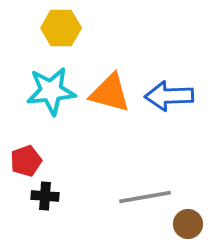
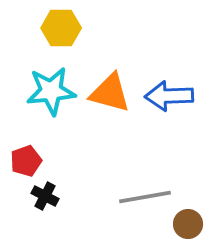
black cross: rotated 24 degrees clockwise
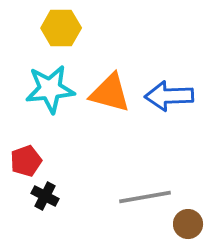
cyan star: moved 1 px left, 2 px up
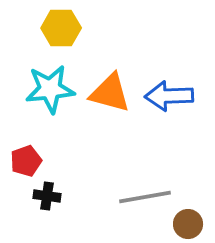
black cross: moved 2 px right; rotated 20 degrees counterclockwise
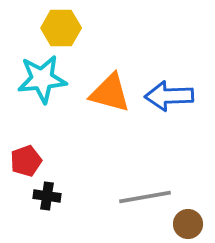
cyan star: moved 8 px left, 10 px up
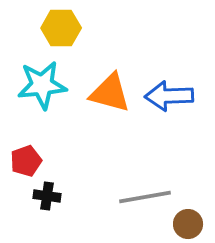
cyan star: moved 6 px down
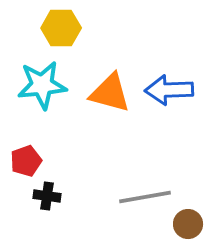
blue arrow: moved 6 px up
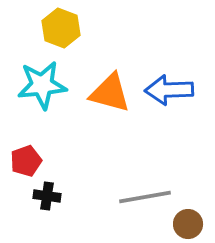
yellow hexagon: rotated 21 degrees clockwise
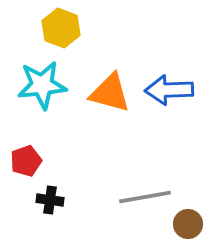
black cross: moved 3 px right, 4 px down
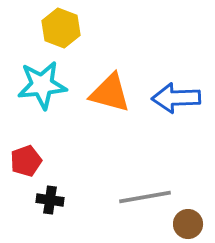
blue arrow: moved 7 px right, 8 px down
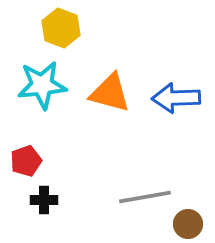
black cross: moved 6 px left; rotated 8 degrees counterclockwise
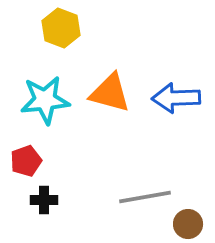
cyan star: moved 3 px right, 15 px down
